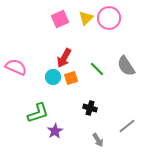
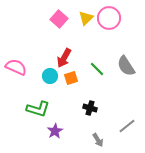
pink square: moved 1 px left; rotated 24 degrees counterclockwise
cyan circle: moved 3 px left, 1 px up
green L-shape: moved 4 px up; rotated 35 degrees clockwise
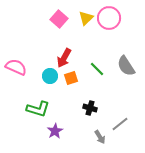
gray line: moved 7 px left, 2 px up
gray arrow: moved 2 px right, 3 px up
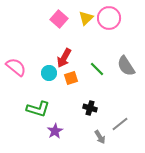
pink semicircle: rotated 15 degrees clockwise
cyan circle: moved 1 px left, 3 px up
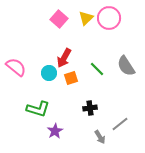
black cross: rotated 24 degrees counterclockwise
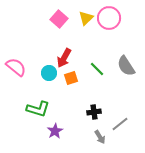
black cross: moved 4 px right, 4 px down
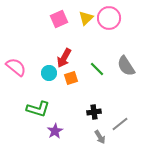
pink square: rotated 24 degrees clockwise
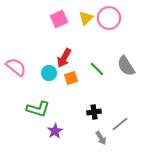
gray arrow: moved 1 px right, 1 px down
